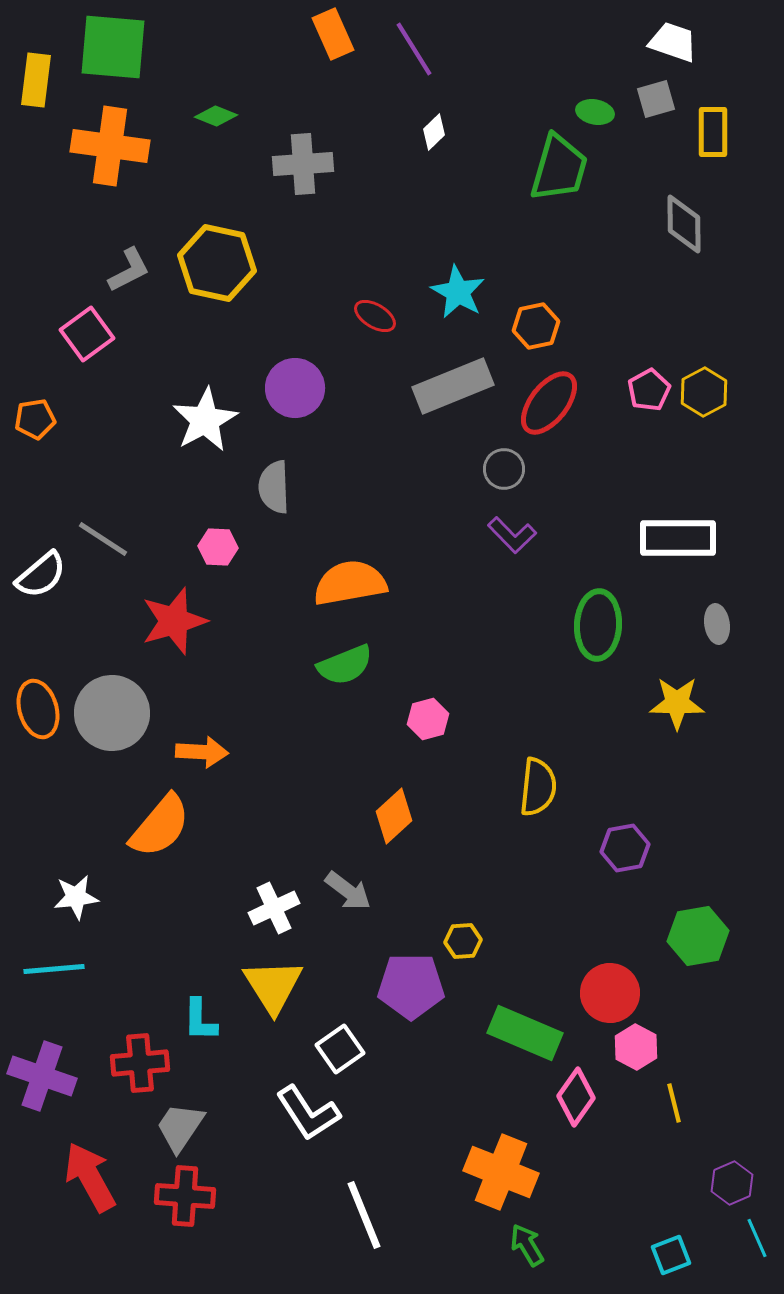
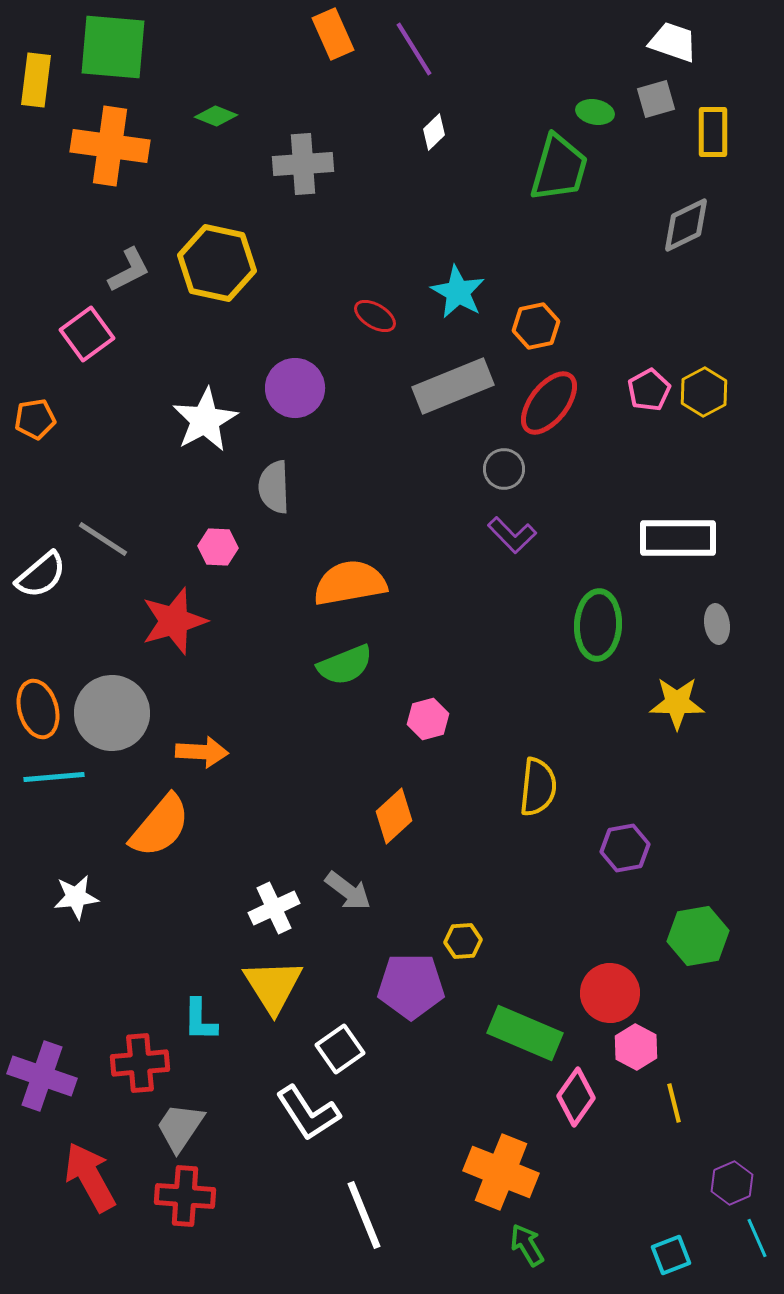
gray diamond at (684, 224): moved 2 px right, 1 px down; rotated 64 degrees clockwise
cyan line at (54, 969): moved 192 px up
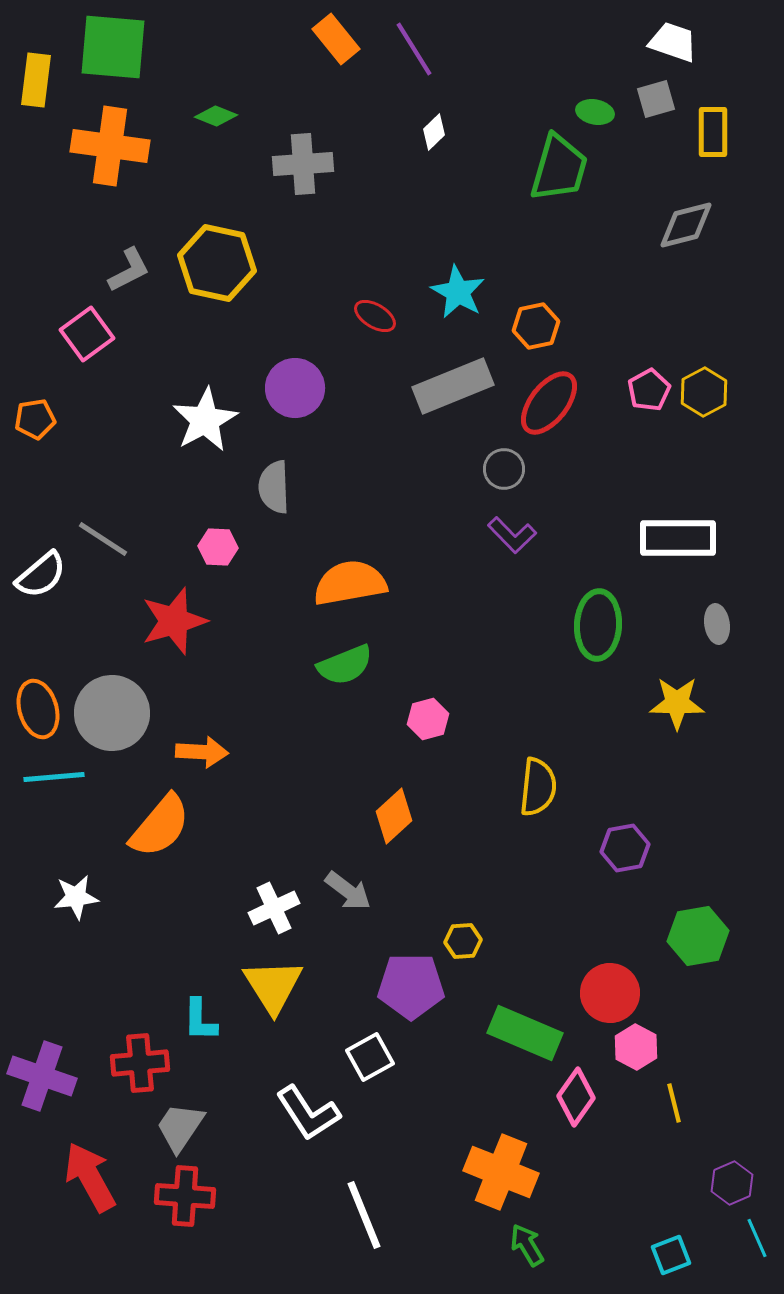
orange rectangle at (333, 34): moved 3 px right, 5 px down; rotated 15 degrees counterclockwise
gray diamond at (686, 225): rotated 12 degrees clockwise
white square at (340, 1049): moved 30 px right, 8 px down; rotated 6 degrees clockwise
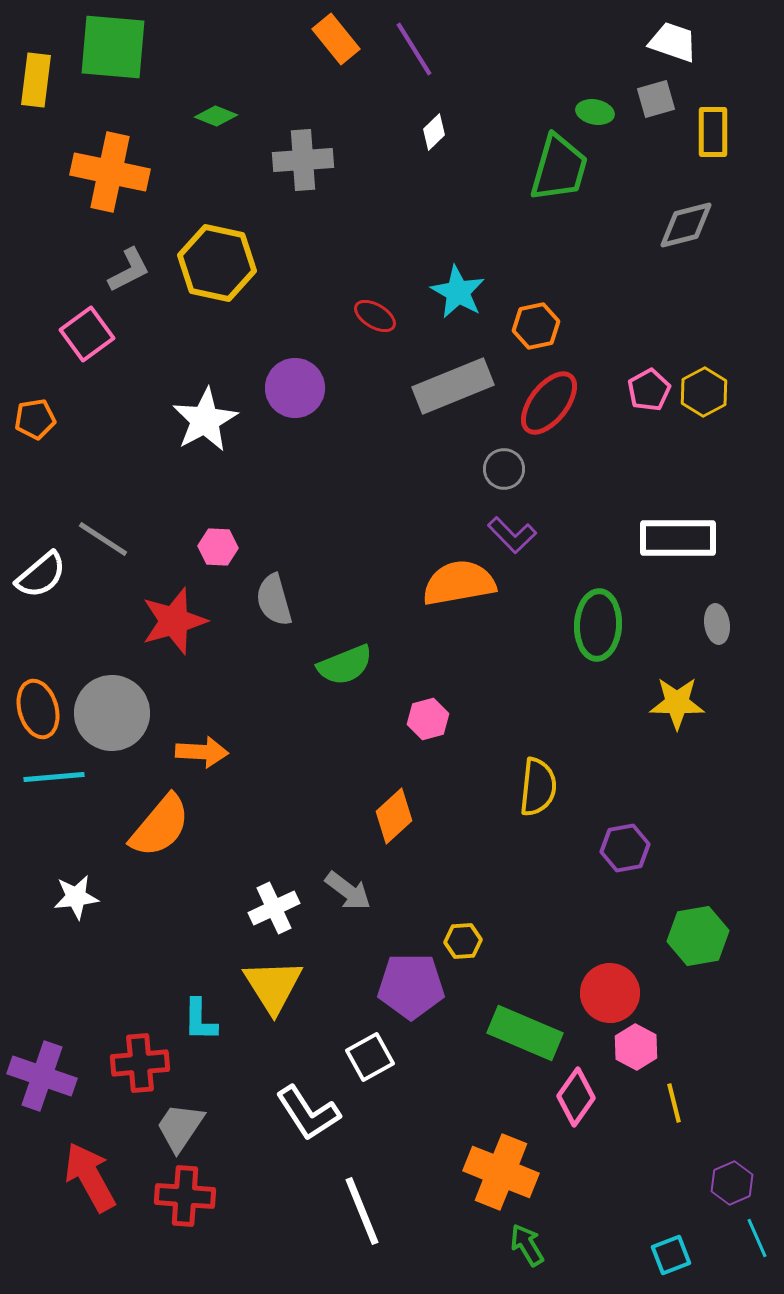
orange cross at (110, 146): moved 26 px down; rotated 4 degrees clockwise
gray cross at (303, 164): moved 4 px up
gray semicircle at (274, 487): moved 113 px down; rotated 14 degrees counterclockwise
orange semicircle at (350, 583): moved 109 px right
white line at (364, 1215): moved 2 px left, 4 px up
